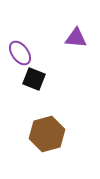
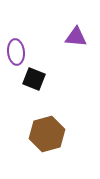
purple triangle: moved 1 px up
purple ellipse: moved 4 px left, 1 px up; rotated 30 degrees clockwise
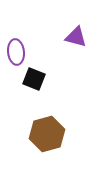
purple triangle: rotated 10 degrees clockwise
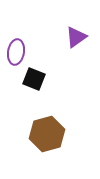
purple triangle: rotated 50 degrees counterclockwise
purple ellipse: rotated 15 degrees clockwise
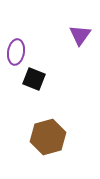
purple triangle: moved 4 px right, 2 px up; rotated 20 degrees counterclockwise
brown hexagon: moved 1 px right, 3 px down
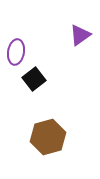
purple triangle: rotated 20 degrees clockwise
black square: rotated 30 degrees clockwise
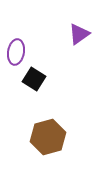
purple triangle: moved 1 px left, 1 px up
black square: rotated 20 degrees counterclockwise
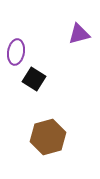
purple triangle: rotated 20 degrees clockwise
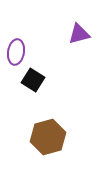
black square: moved 1 px left, 1 px down
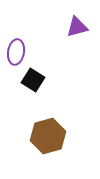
purple triangle: moved 2 px left, 7 px up
brown hexagon: moved 1 px up
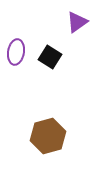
purple triangle: moved 5 px up; rotated 20 degrees counterclockwise
black square: moved 17 px right, 23 px up
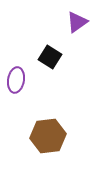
purple ellipse: moved 28 px down
brown hexagon: rotated 8 degrees clockwise
